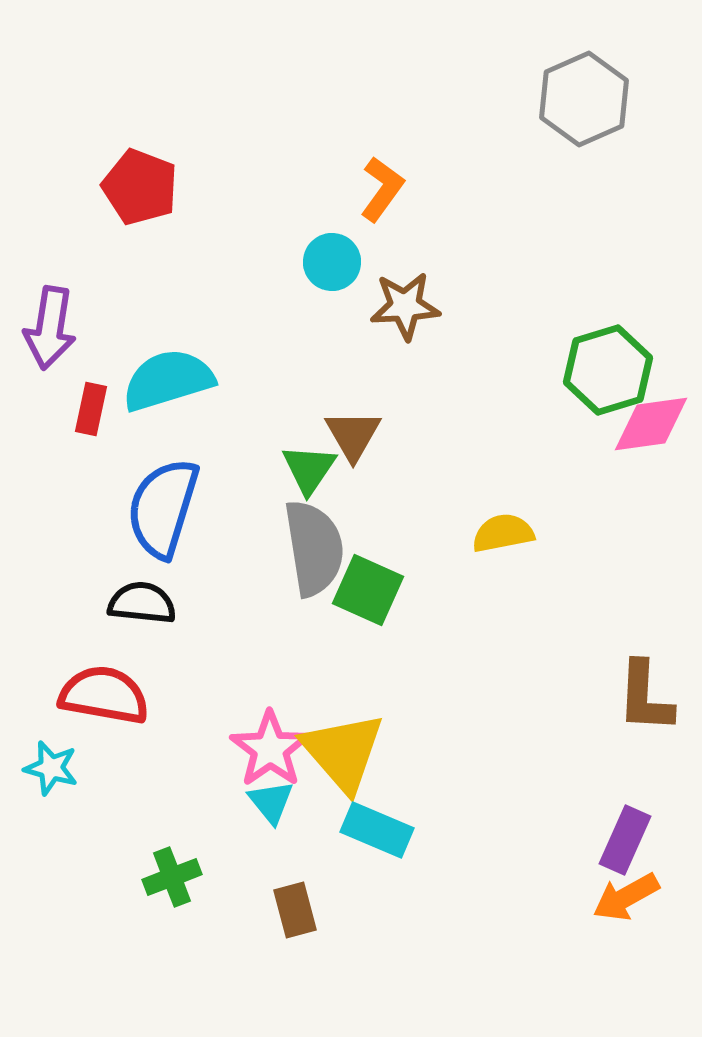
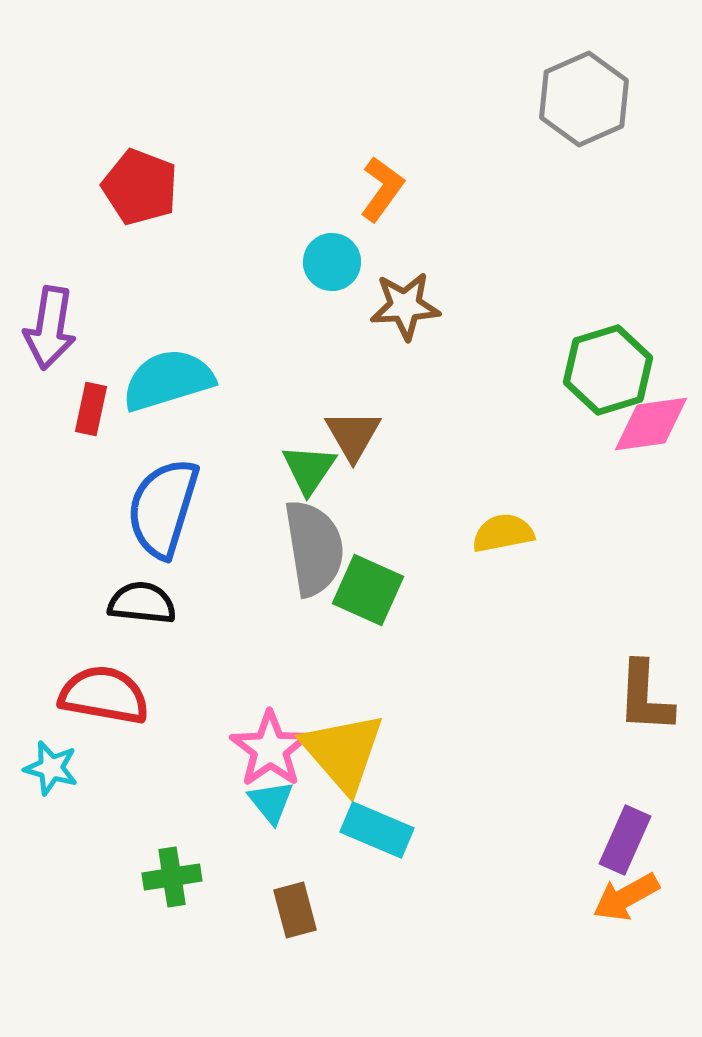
green cross: rotated 12 degrees clockwise
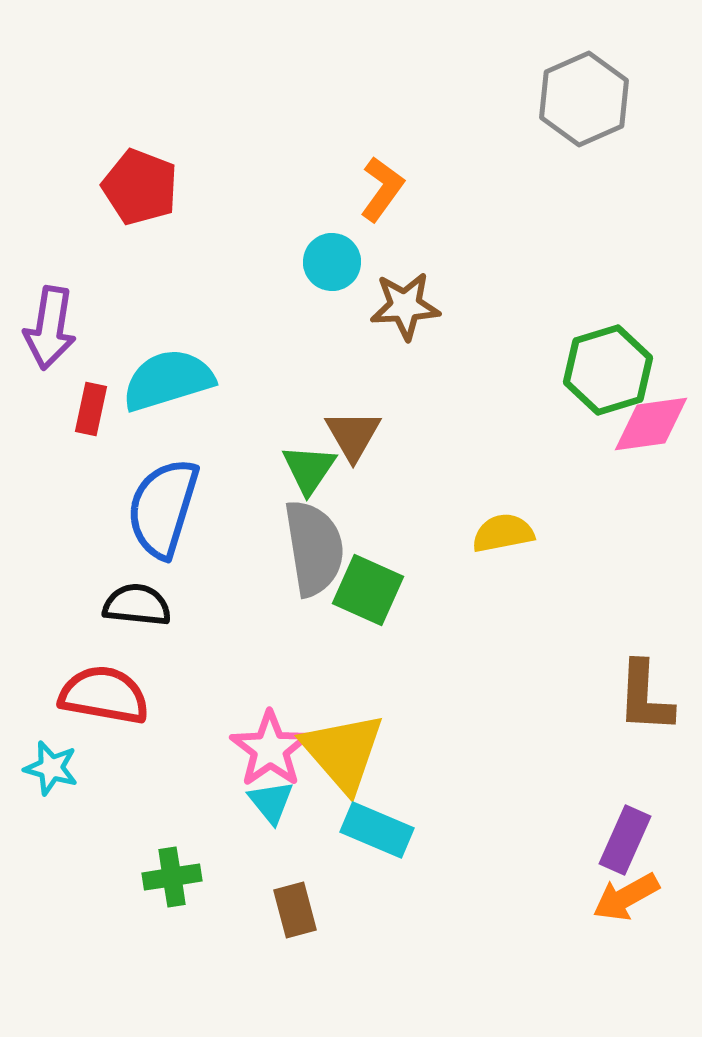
black semicircle: moved 5 px left, 2 px down
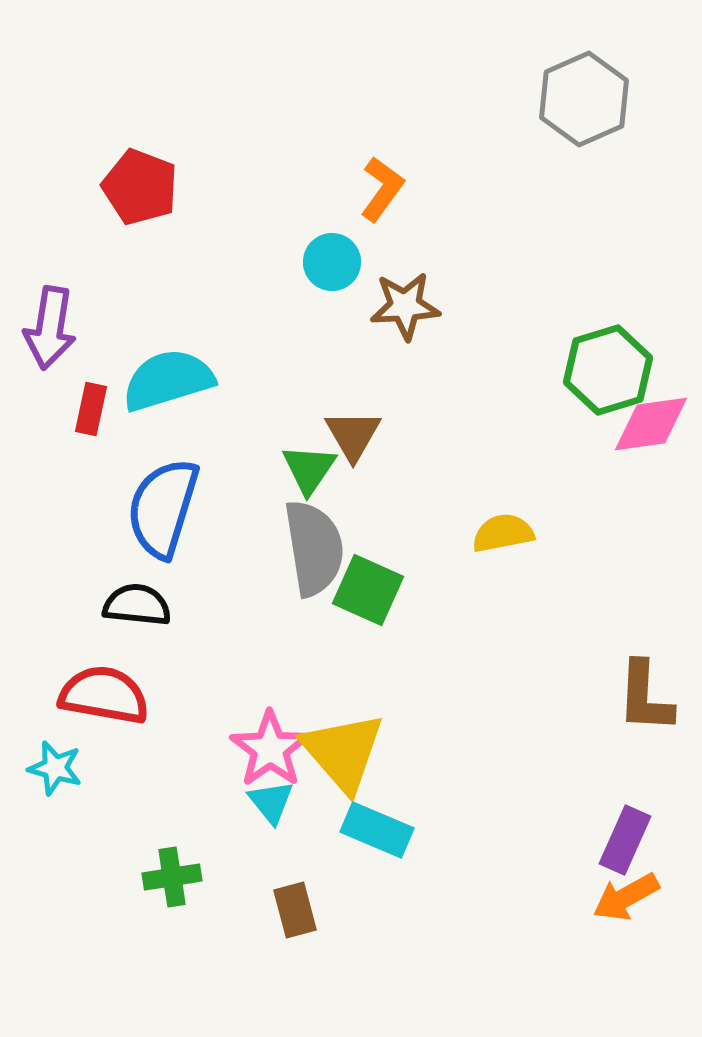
cyan star: moved 4 px right
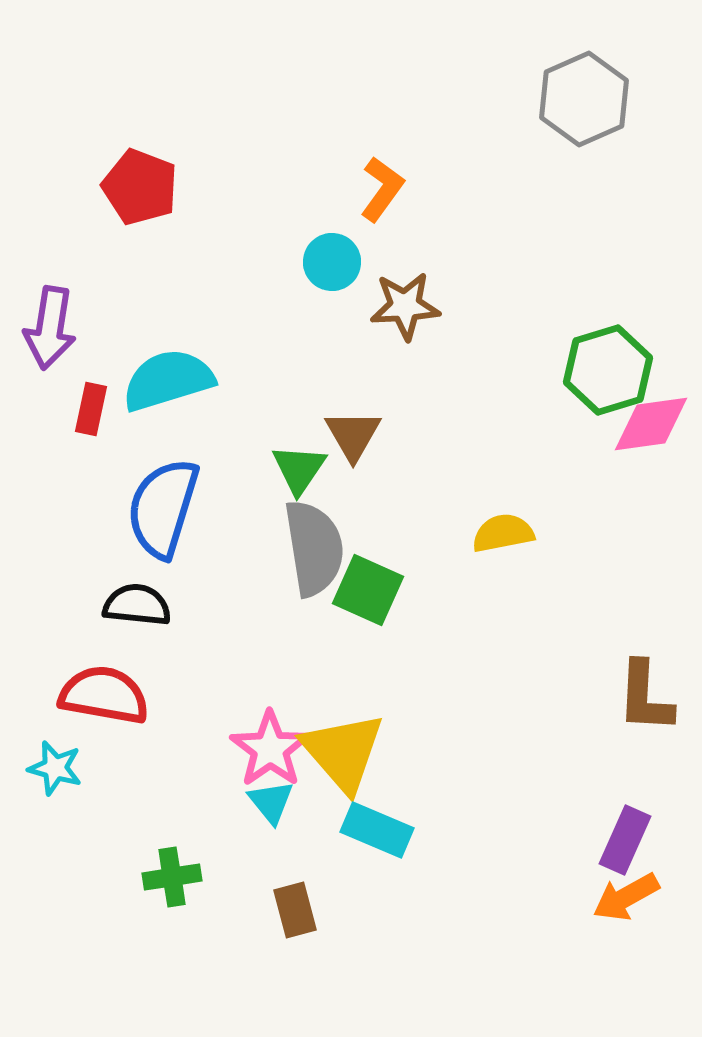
green triangle: moved 10 px left
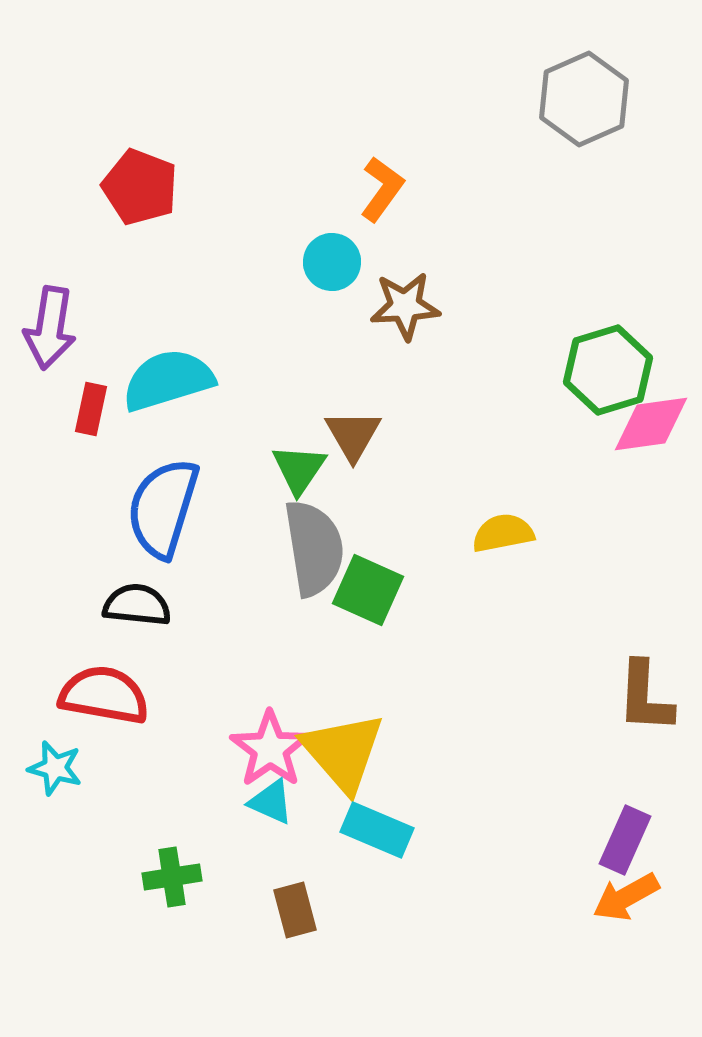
cyan triangle: rotated 27 degrees counterclockwise
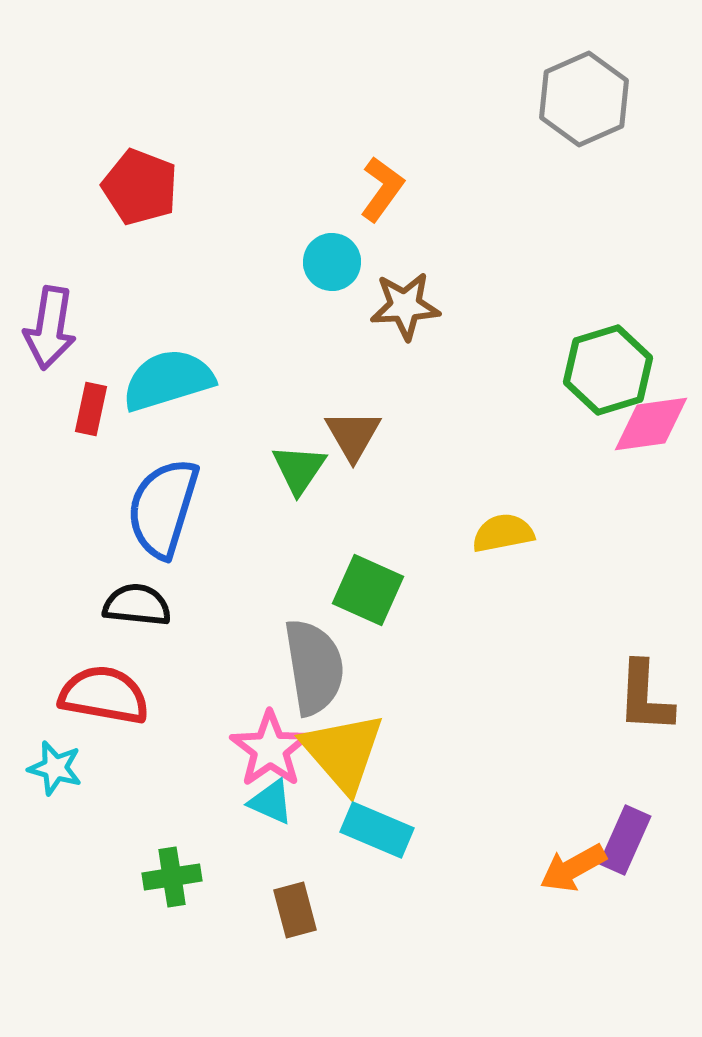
gray semicircle: moved 119 px down
orange arrow: moved 53 px left, 29 px up
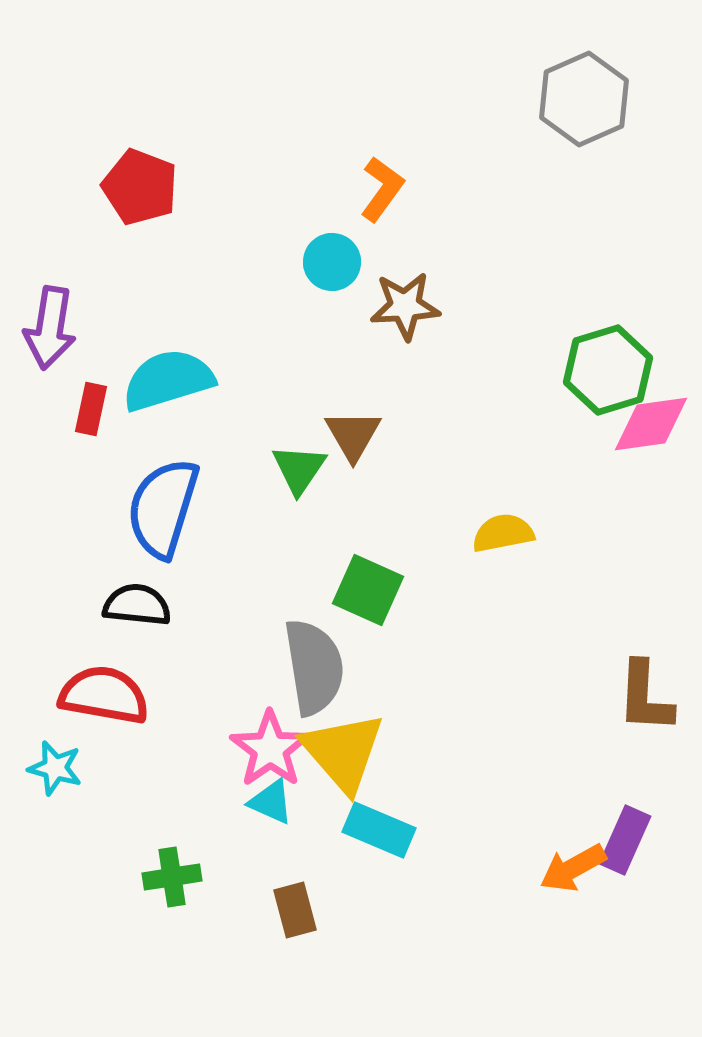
cyan rectangle: moved 2 px right
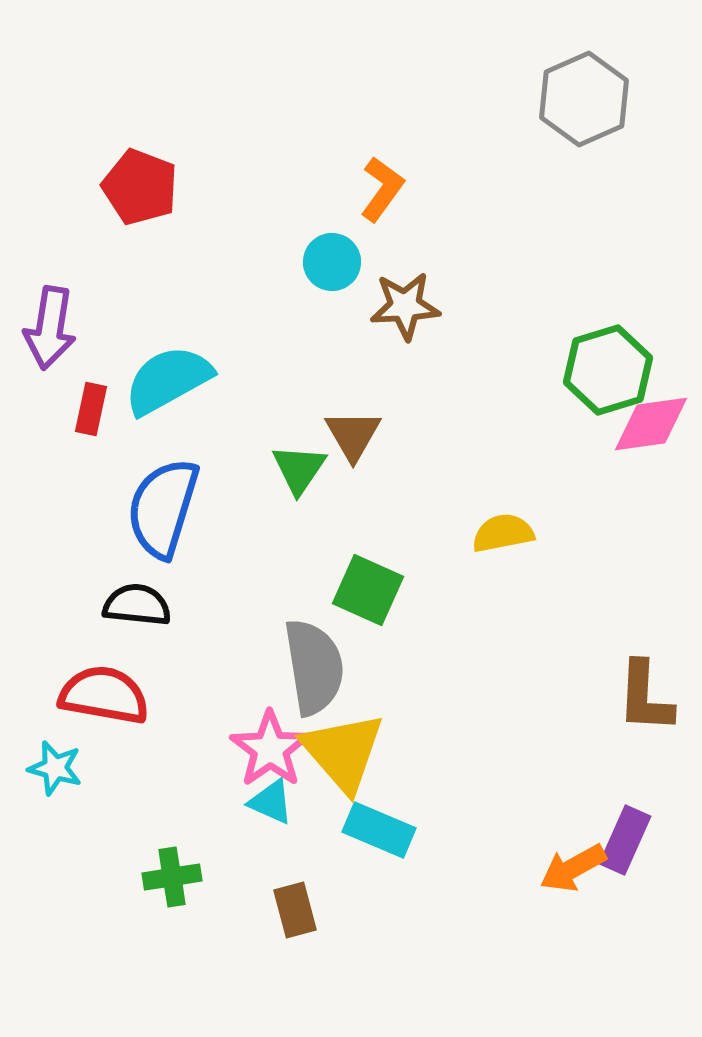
cyan semicircle: rotated 12 degrees counterclockwise
